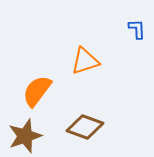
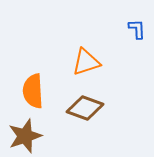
orange triangle: moved 1 px right, 1 px down
orange semicircle: moved 4 px left; rotated 40 degrees counterclockwise
brown diamond: moved 19 px up
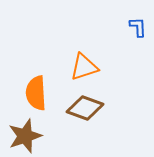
blue L-shape: moved 1 px right, 2 px up
orange triangle: moved 2 px left, 5 px down
orange semicircle: moved 3 px right, 2 px down
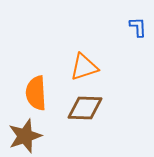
brown diamond: rotated 18 degrees counterclockwise
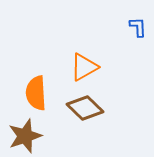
orange triangle: rotated 12 degrees counterclockwise
brown diamond: rotated 42 degrees clockwise
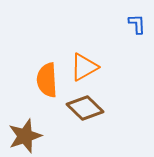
blue L-shape: moved 1 px left, 3 px up
orange semicircle: moved 11 px right, 13 px up
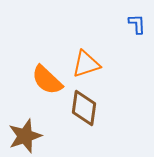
orange triangle: moved 2 px right, 3 px up; rotated 12 degrees clockwise
orange semicircle: rotated 44 degrees counterclockwise
brown diamond: moved 1 px left; rotated 54 degrees clockwise
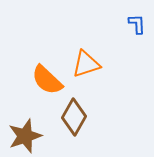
brown diamond: moved 10 px left, 9 px down; rotated 21 degrees clockwise
